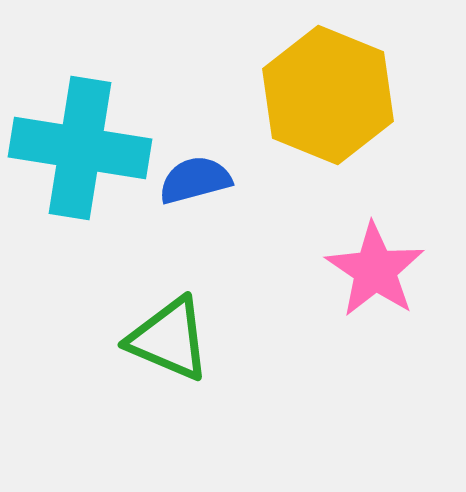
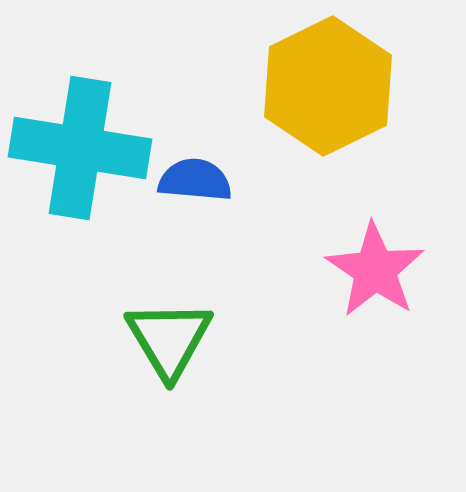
yellow hexagon: moved 9 px up; rotated 12 degrees clockwise
blue semicircle: rotated 20 degrees clockwise
green triangle: rotated 36 degrees clockwise
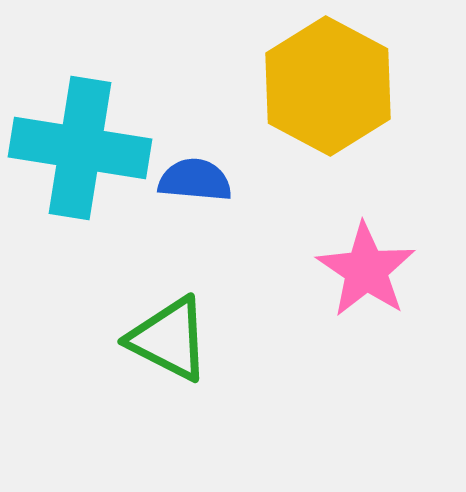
yellow hexagon: rotated 6 degrees counterclockwise
pink star: moved 9 px left
green triangle: rotated 32 degrees counterclockwise
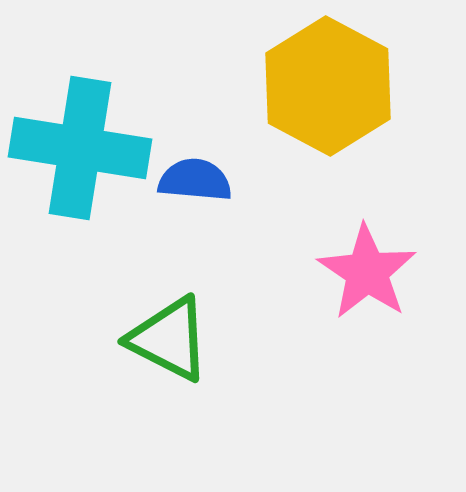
pink star: moved 1 px right, 2 px down
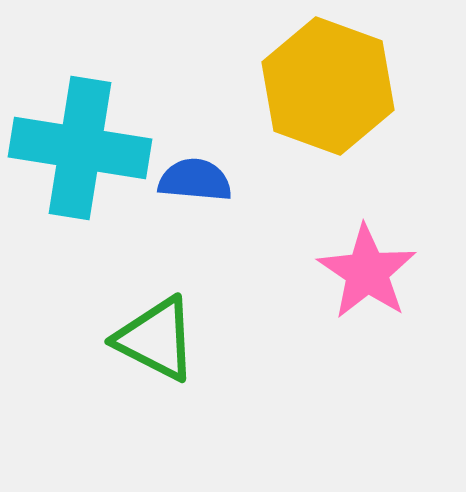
yellow hexagon: rotated 8 degrees counterclockwise
green triangle: moved 13 px left
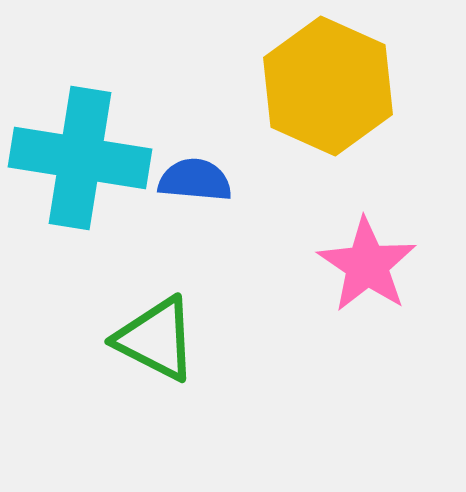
yellow hexagon: rotated 4 degrees clockwise
cyan cross: moved 10 px down
pink star: moved 7 px up
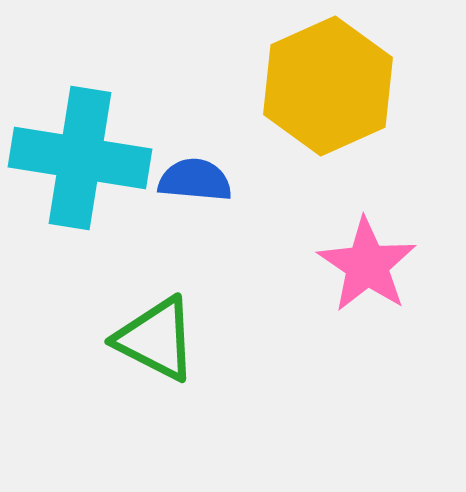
yellow hexagon: rotated 12 degrees clockwise
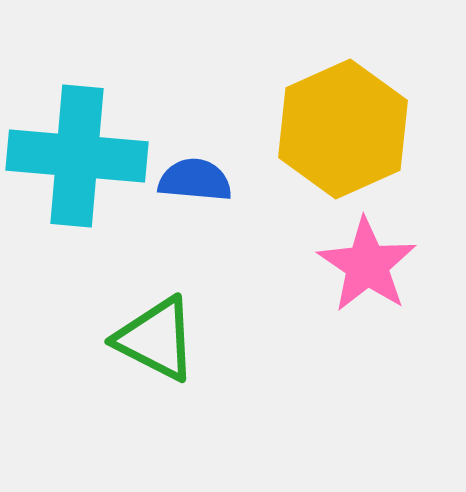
yellow hexagon: moved 15 px right, 43 px down
cyan cross: moved 3 px left, 2 px up; rotated 4 degrees counterclockwise
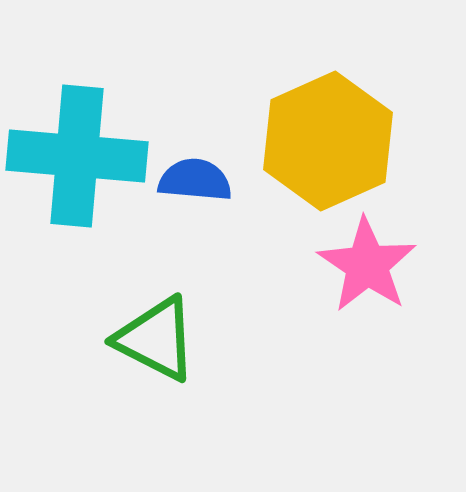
yellow hexagon: moved 15 px left, 12 px down
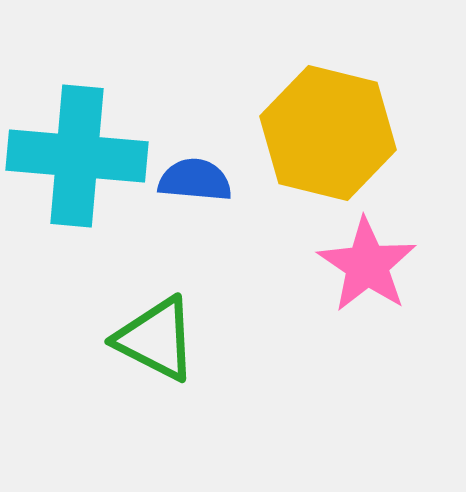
yellow hexagon: moved 8 px up; rotated 22 degrees counterclockwise
